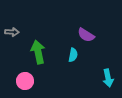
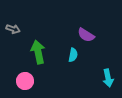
gray arrow: moved 1 px right, 3 px up; rotated 16 degrees clockwise
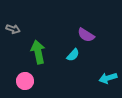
cyan semicircle: rotated 32 degrees clockwise
cyan arrow: rotated 84 degrees clockwise
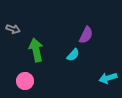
purple semicircle: rotated 96 degrees counterclockwise
green arrow: moved 2 px left, 2 px up
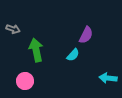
cyan arrow: rotated 24 degrees clockwise
